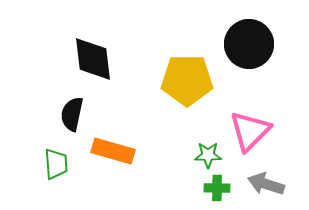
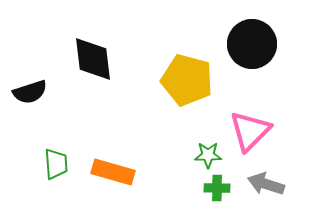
black circle: moved 3 px right
yellow pentagon: rotated 15 degrees clockwise
black semicircle: moved 42 px left, 22 px up; rotated 120 degrees counterclockwise
orange rectangle: moved 21 px down
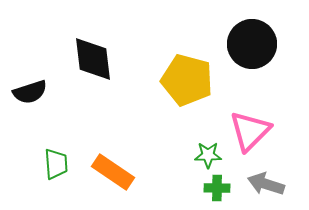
orange rectangle: rotated 18 degrees clockwise
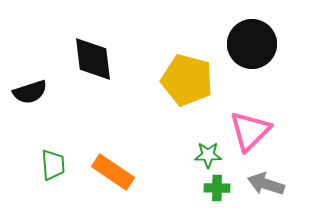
green trapezoid: moved 3 px left, 1 px down
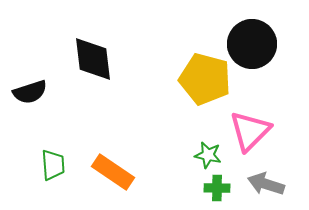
yellow pentagon: moved 18 px right, 1 px up
green star: rotated 12 degrees clockwise
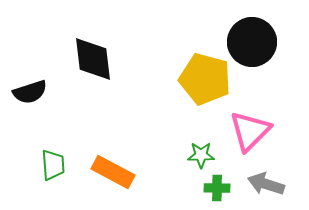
black circle: moved 2 px up
green star: moved 7 px left; rotated 12 degrees counterclockwise
orange rectangle: rotated 6 degrees counterclockwise
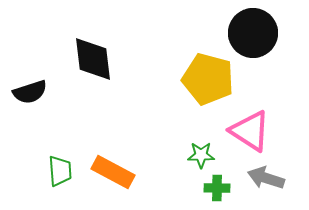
black circle: moved 1 px right, 9 px up
yellow pentagon: moved 3 px right
pink triangle: rotated 42 degrees counterclockwise
green trapezoid: moved 7 px right, 6 px down
gray arrow: moved 6 px up
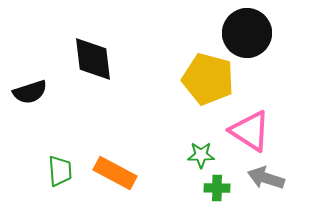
black circle: moved 6 px left
orange rectangle: moved 2 px right, 1 px down
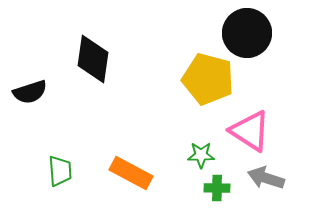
black diamond: rotated 15 degrees clockwise
orange rectangle: moved 16 px right
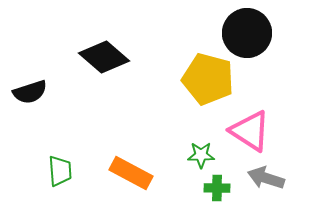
black diamond: moved 11 px right, 2 px up; rotated 57 degrees counterclockwise
